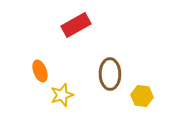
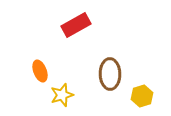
yellow hexagon: rotated 25 degrees counterclockwise
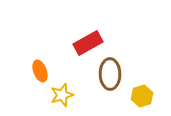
red rectangle: moved 12 px right, 18 px down
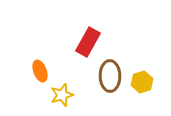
red rectangle: moved 1 px up; rotated 32 degrees counterclockwise
brown ellipse: moved 2 px down
yellow hexagon: moved 14 px up
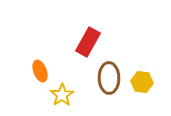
brown ellipse: moved 1 px left, 2 px down
yellow hexagon: rotated 25 degrees clockwise
yellow star: rotated 15 degrees counterclockwise
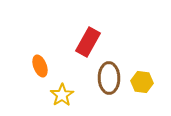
orange ellipse: moved 5 px up
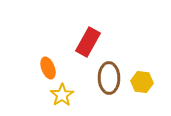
orange ellipse: moved 8 px right, 2 px down
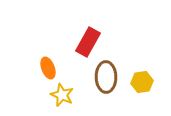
brown ellipse: moved 3 px left, 1 px up
yellow hexagon: rotated 15 degrees counterclockwise
yellow star: rotated 15 degrees counterclockwise
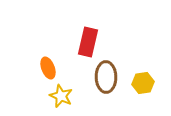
red rectangle: rotated 16 degrees counterclockwise
yellow hexagon: moved 1 px right, 1 px down
yellow star: moved 1 px left, 1 px down
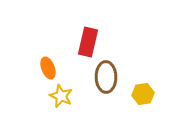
yellow hexagon: moved 11 px down
